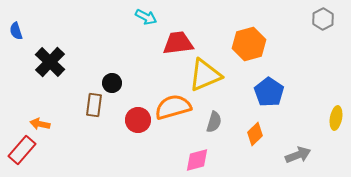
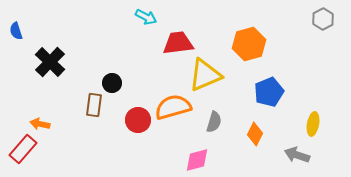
blue pentagon: rotated 16 degrees clockwise
yellow ellipse: moved 23 px left, 6 px down
orange diamond: rotated 20 degrees counterclockwise
red rectangle: moved 1 px right, 1 px up
gray arrow: moved 1 px left; rotated 140 degrees counterclockwise
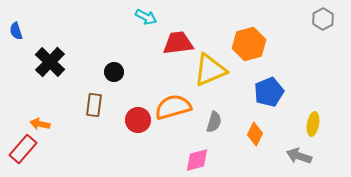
yellow triangle: moved 5 px right, 5 px up
black circle: moved 2 px right, 11 px up
gray arrow: moved 2 px right, 1 px down
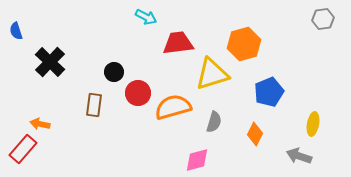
gray hexagon: rotated 20 degrees clockwise
orange hexagon: moved 5 px left
yellow triangle: moved 2 px right, 4 px down; rotated 6 degrees clockwise
red circle: moved 27 px up
